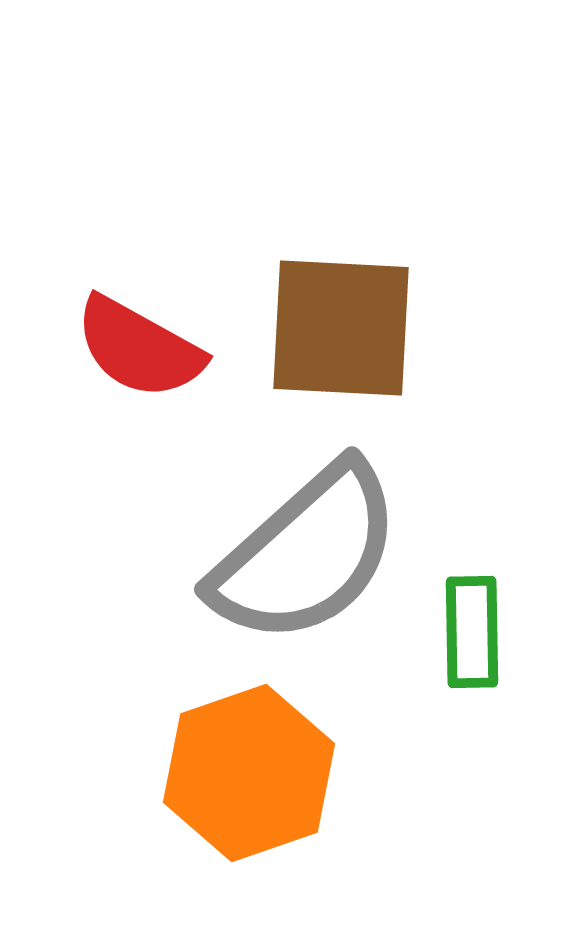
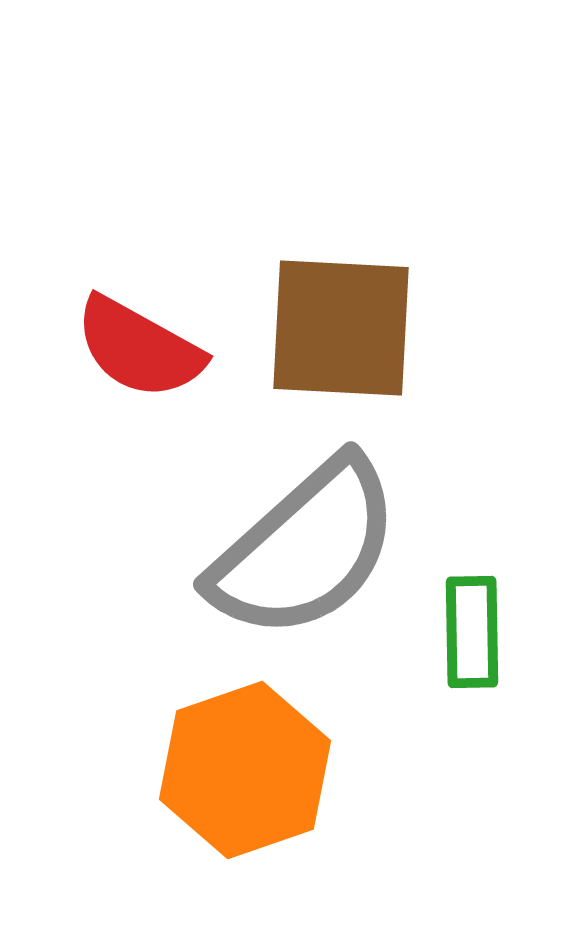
gray semicircle: moved 1 px left, 5 px up
orange hexagon: moved 4 px left, 3 px up
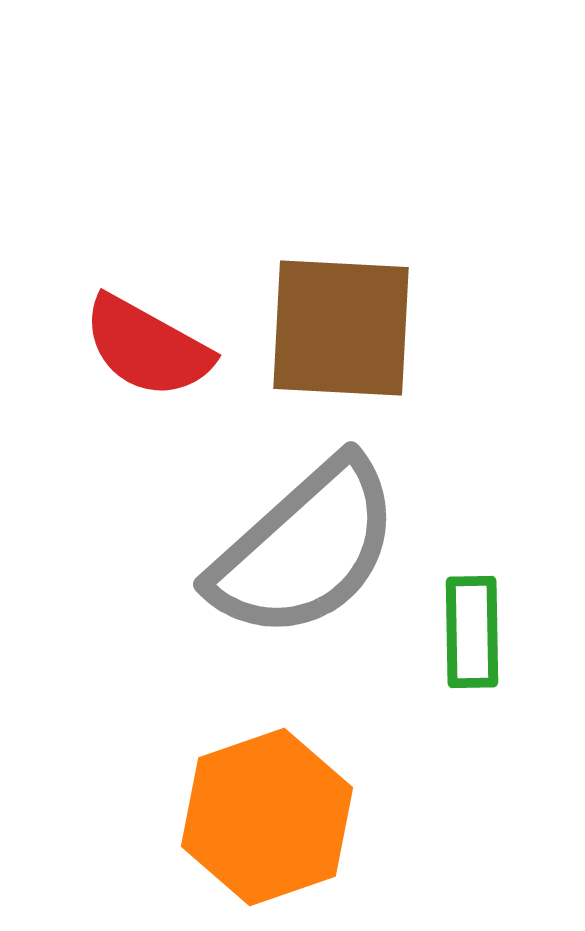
red semicircle: moved 8 px right, 1 px up
orange hexagon: moved 22 px right, 47 px down
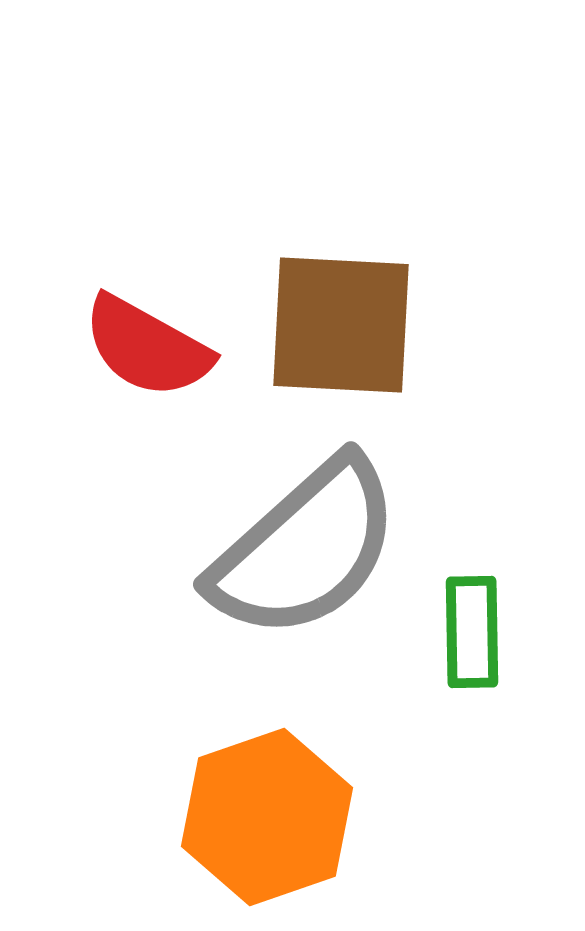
brown square: moved 3 px up
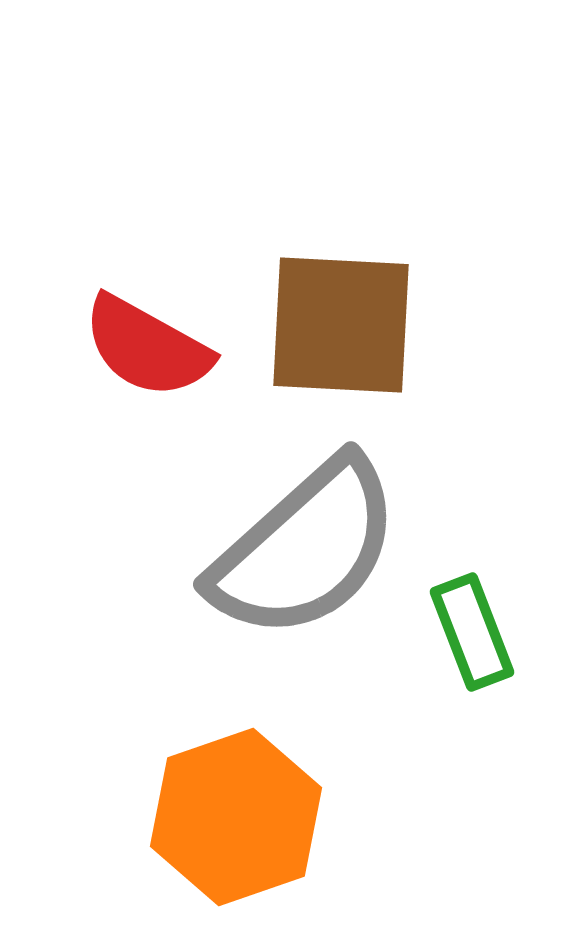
green rectangle: rotated 20 degrees counterclockwise
orange hexagon: moved 31 px left
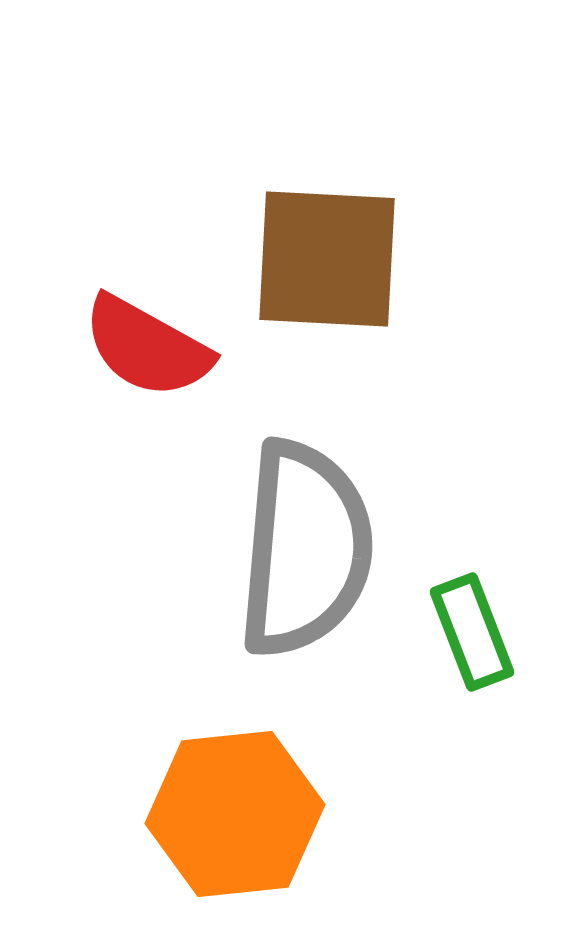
brown square: moved 14 px left, 66 px up
gray semicircle: rotated 43 degrees counterclockwise
orange hexagon: moved 1 px left, 3 px up; rotated 13 degrees clockwise
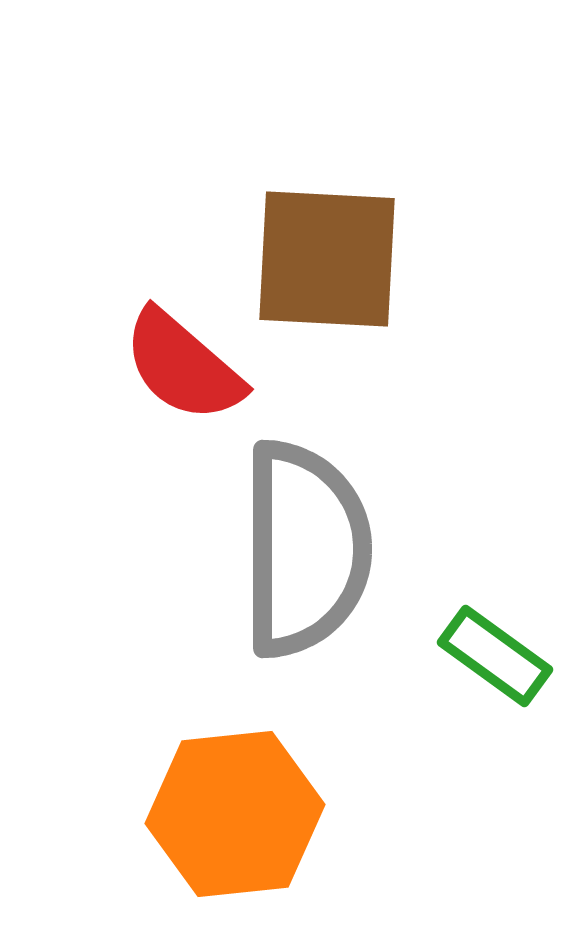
red semicircle: moved 36 px right, 19 px down; rotated 12 degrees clockwise
gray semicircle: rotated 5 degrees counterclockwise
green rectangle: moved 23 px right, 24 px down; rotated 33 degrees counterclockwise
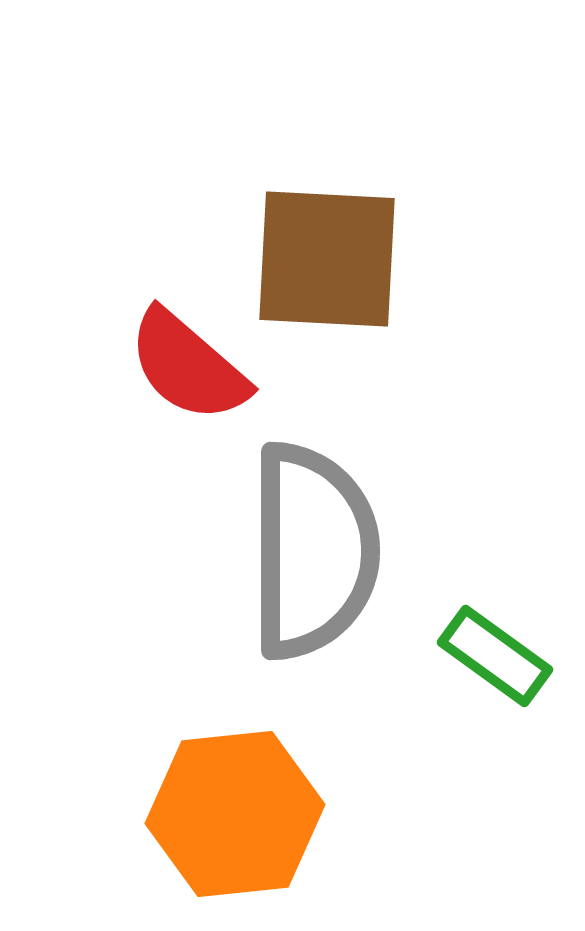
red semicircle: moved 5 px right
gray semicircle: moved 8 px right, 2 px down
